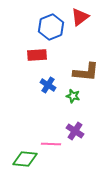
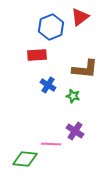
brown L-shape: moved 1 px left, 3 px up
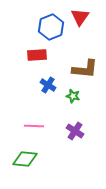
red triangle: rotated 18 degrees counterclockwise
pink line: moved 17 px left, 18 px up
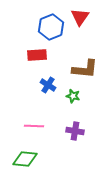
purple cross: rotated 24 degrees counterclockwise
